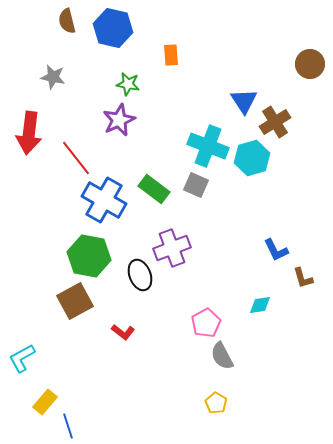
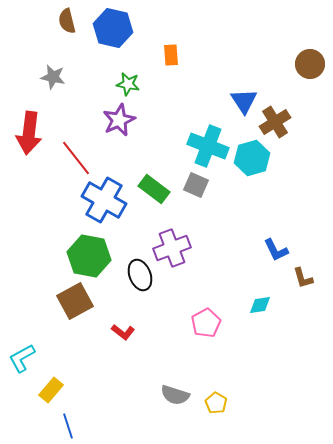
gray semicircle: moved 47 px left, 39 px down; rotated 44 degrees counterclockwise
yellow rectangle: moved 6 px right, 12 px up
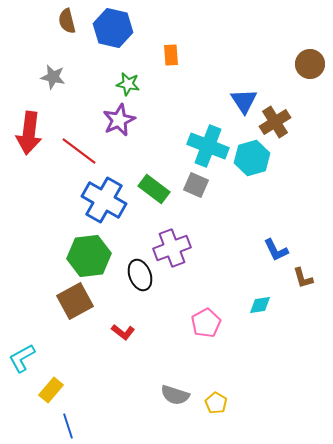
red line: moved 3 px right, 7 px up; rotated 15 degrees counterclockwise
green hexagon: rotated 18 degrees counterclockwise
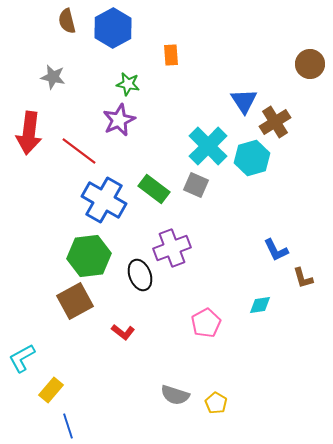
blue hexagon: rotated 18 degrees clockwise
cyan cross: rotated 24 degrees clockwise
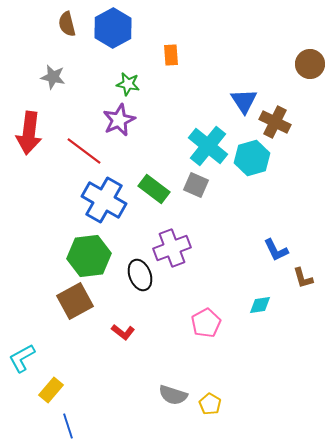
brown semicircle: moved 3 px down
brown cross: rotated 32 degrees counterclockwise
cyan cross: rotated 6 degrees counterclockwise
red line: moved 5 px right
gray semicircle: moved 2 px left
yellow pentagon: moved 6 px left, 1 px down
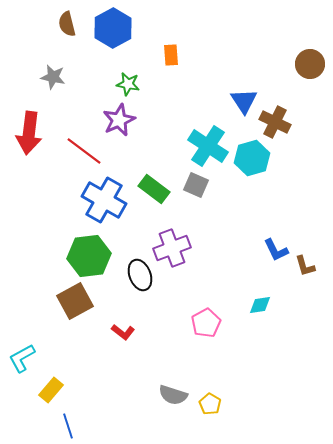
cyan cross: rotated 6 degrees counterclockwise
brown L-shape: moved 2 px right, 12 px up
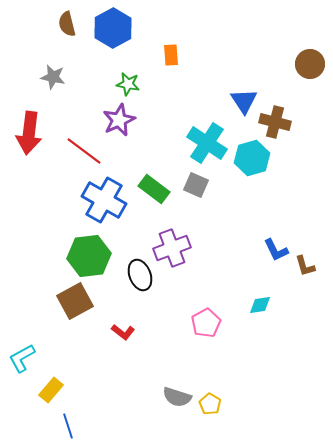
brown cross: rotated 12 degrees counterclockwise
cyan cross: moved 1 px left, 3 px up
gray semicircle: moved 4 px right, 2 px down
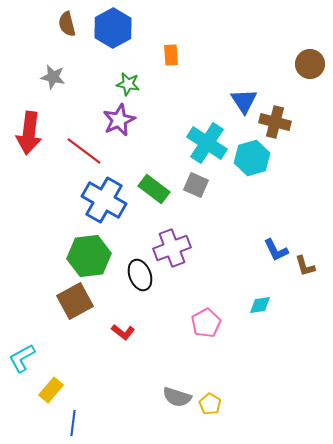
blue line: moved 5 px right, 3 px up; rotated 25 degrees clockwise
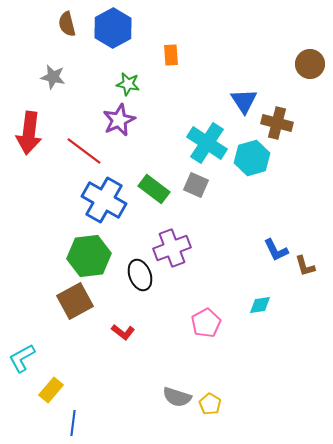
brown cross: moved 2 px right, 1 px down
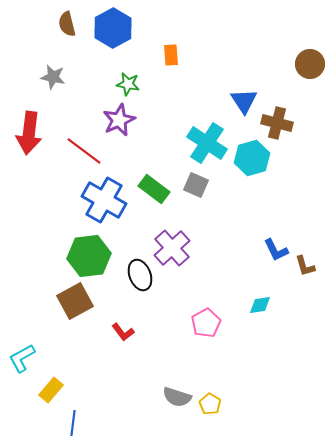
purple cross: rotated 21 degrees counterclockwise
red L-shape: rotated 15 degrees clockwise
